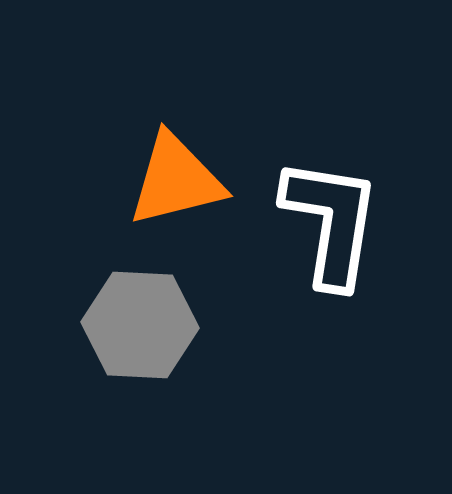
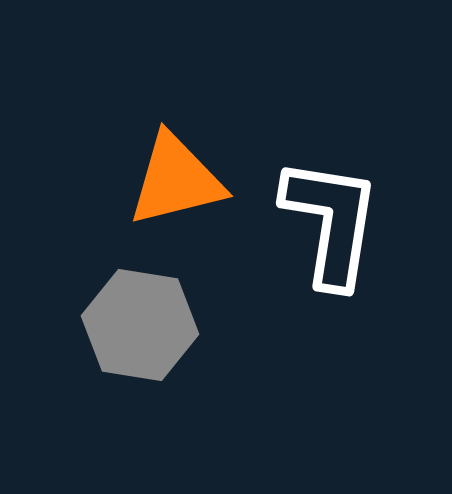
gray hexagon: rotated 6 degrees clockwise
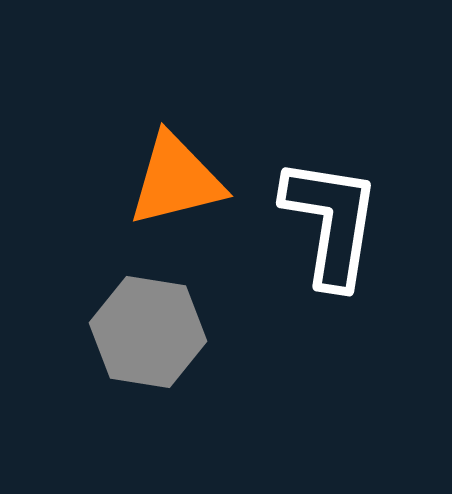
gray hexagon: moved 8 px right, 7 px down
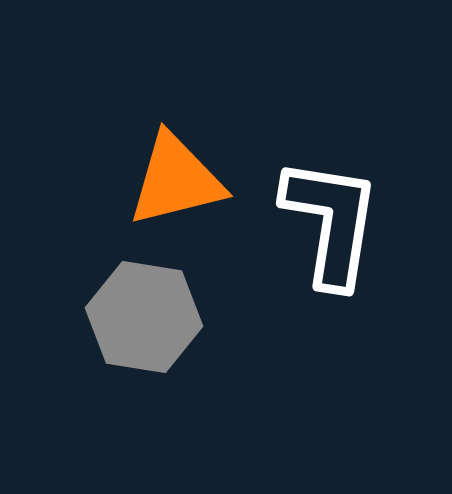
gray hexagon: moved 4 px left, 15 px up
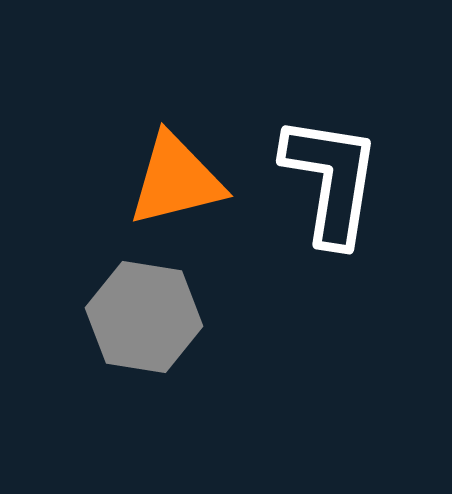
white L-shape: moved 42 px up
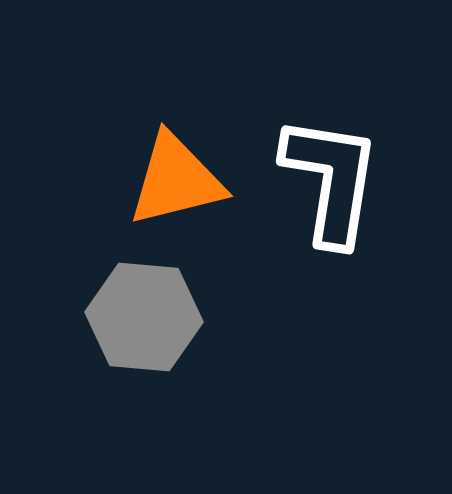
gray hexagon: rotated 4 degrees counterclockwise
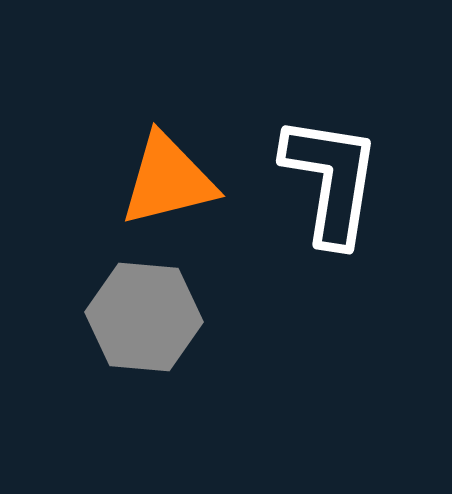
orange triangle: moved 8 px left
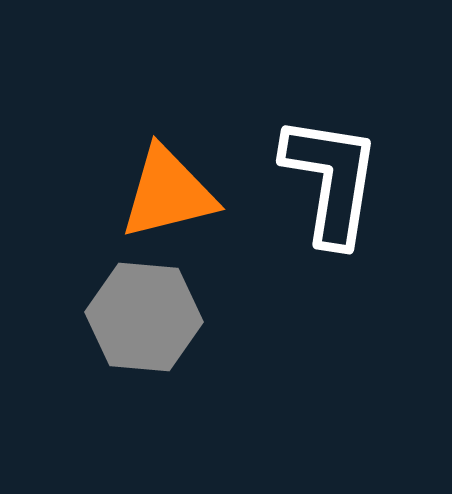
orange triangle: moved 13 px down
